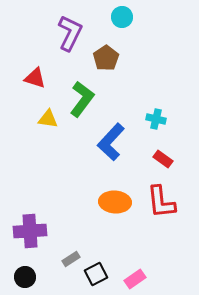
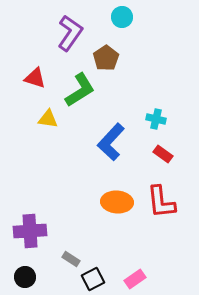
purple L-shape: rotated 9 degrees clockwise
green L-shape: moved 2 px left, 9 px up; rotated 21 degrees clockwise
red rectangle: moved 5 px up
orange ellipse: moved 2 px right
gray rectangle: rotated 66 degrees clockwise
black square: moved 3 px left, 5 px down
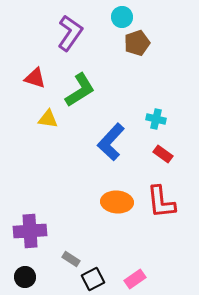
brown pentagon: moved 31 px right, 15 px up; rotated 15 degrees clockwise
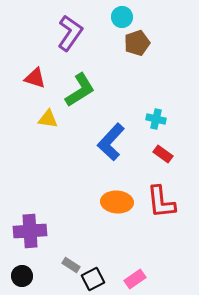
gray rectangle: moved 6 px down
black circle: moved 3 px left, 1 px up
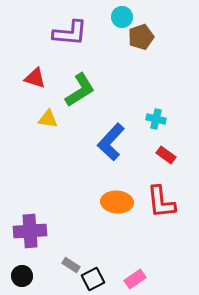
purple L-shape: rotated 60 degrees clockwise
brown pentagon: moved 4 px right, 6 px up
red rectangle: moved 3 px right, 1 px down
